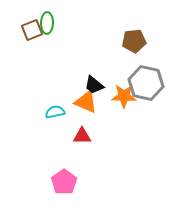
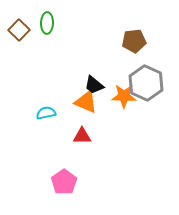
brown square: moved 13 px left; rotated 25 degrees counterclockwise
gray hexagon: rotated 12 degrees clockwise
cyan semicircle: moved 9 px left, 1 px down
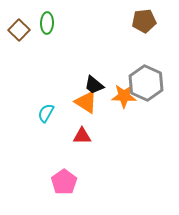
brown pentagon: moved 10 px right, 20 px up
orange triangle: rotated 10 degrees clockwise
cyan semicircle: rotated 48 degrees counterclockwise
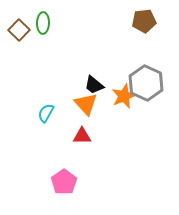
green ellipse: moved 4 px left
orange star: rotated 25 degrees counterclockwise
orange triangle: moved 2 px down; rotated 15 degrees clockwise
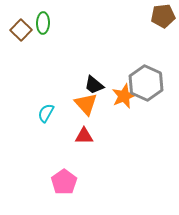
brown pentagon: moved 19 px right, 5 px up
brown square: moved 2 px right
red triangle: moved 2 px right
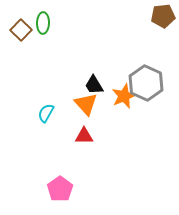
black trapezoid: rotated 20 degrees clockwise
pink pentagon: moved 4 px left, 7 px down
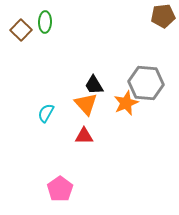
green ellipse: moved 2 px right, 1 px up
gray hexagon: rotated 20 degrees counterclockwise
orange star: moved 2 px right, 7 px down
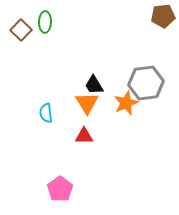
gray hexagon: rotated 12 degrees counterclockwise
orange triangle: moved 1 px right, 1 px up; rotated 10 degrees clockwise
cyan semicircle: rotated 36 degrees counterclockwise
